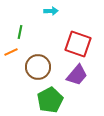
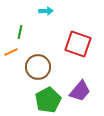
cyan arrow: moved 5 px left
purple trapezoid: moved 3 px right, 16 px down
green pentagon: moved 2 px left
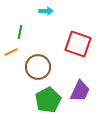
purple trapezoid: rotated 15 degrees counterclockwise
